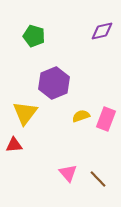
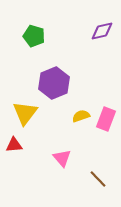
pink triangle: moved 6 px left, 15 px up
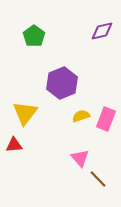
green pentagon: rotated 20 degrees clockwise
purple hexagon: moved 8 px right
pink triangle: moved 18 px right
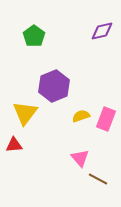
purple hexagon: moved 8 px left, 3 px down
brown line: rotated 18 degrees counterclockwise
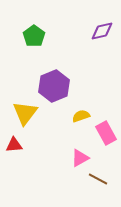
pink rectangle: moved 14 px down; rotated 50 degrees counterclockwise
pink triangle: rotated 42 degrees clockwise
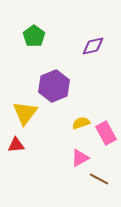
purple diamond: moved 9 px left, 15 px down
yellow semicircle: moved 7 px down
red triangle: moved 2 px right
brown line: moved 1 px right
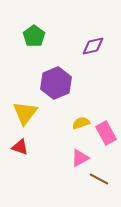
purple hexagon: moved 2 px right, 3 px up
red triangle: moved 4 px right, 2 px down; rotated 24 degrees clockwise
